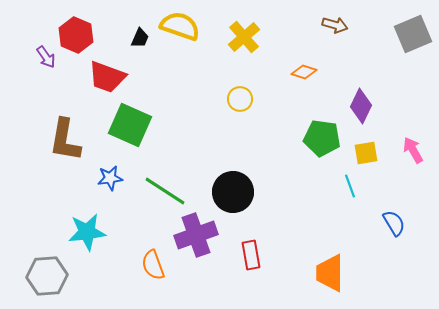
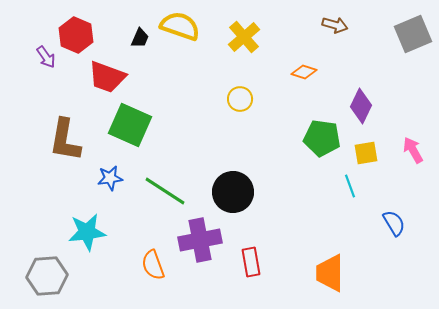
purple cross: moved 4 px right, 5 px down; rotated 9 degrees clockwise
red rectangle: moved 7 px down
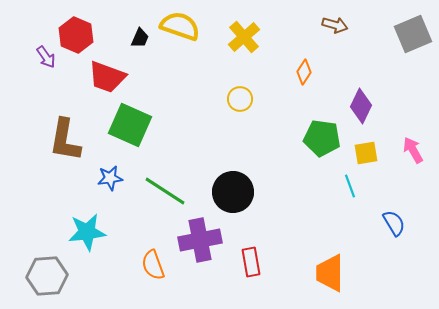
orange diamond: rotated 75 degrees counterclockwise
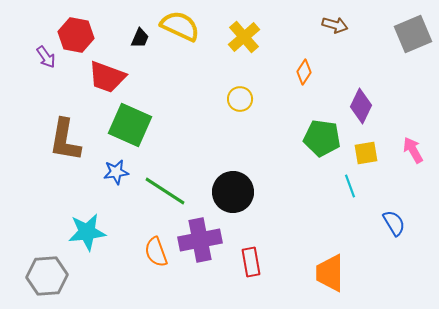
yellow semicircle: rotated 6 degrees clockwise
red hexagon: rotated 12 degrees counterclockwise
blue star: moved 6 px right, 6 px up
orange semicircle: moved 3 px right, 13 px up
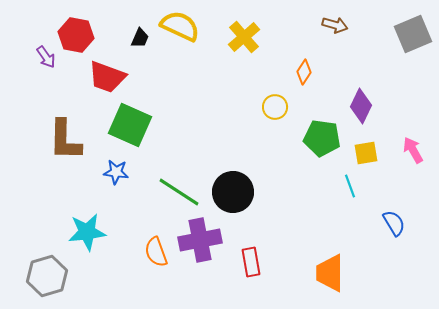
yellow circle: moved 35 px right, 8 px down
brown L-shape: rotated 9 degrees counterclockwise
blue star: rotated 15 degrees clockwise
green line: moved 14 px right, 1 px down
gray hexagon: rotated 12 degrees counterclockwise
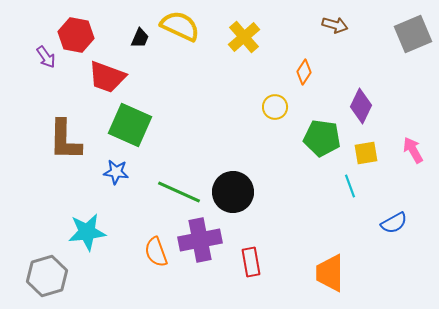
green line: rotated 9 degrees counterclockwise
blue semicircle: rotated 92 degrees clockwise
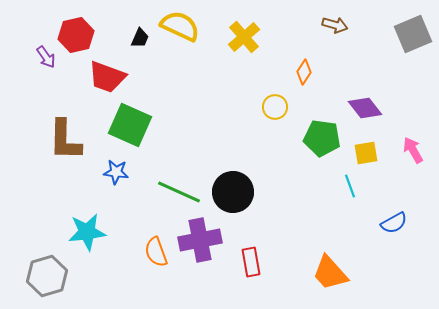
red hexagon: rotated 24 degrees counterclockwise
purple diamond: moved 4 px right, 2 px down; rotated 64 degrees counterclockwise
orange trapezoid: rotated 42 degrees counterclockwise
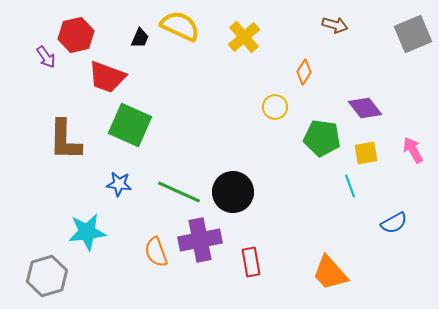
blue star: moved 3 px right, 12 px down
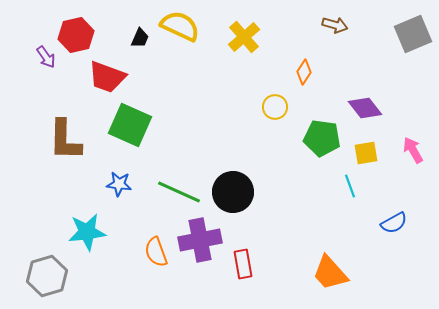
red rectangle: moved 8 px left, 2 px down
